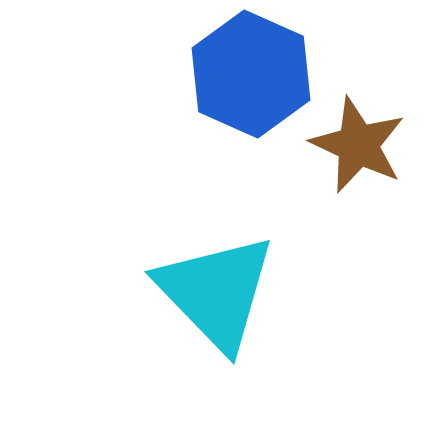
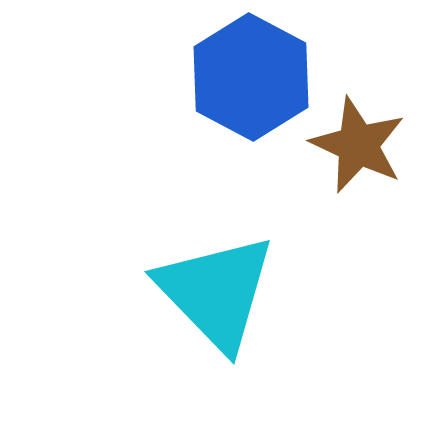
blue hexagon: moved 3 px down; rotated 4 degrees clockwise
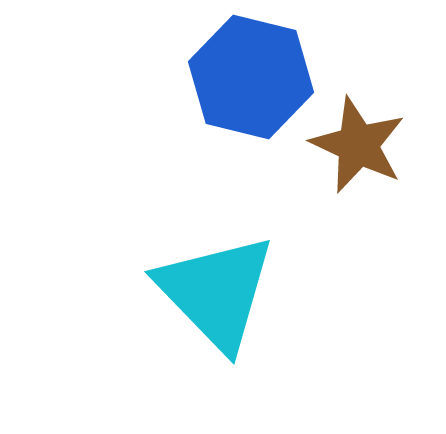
blue hexagon: rotated 14 degrees counterclockwise
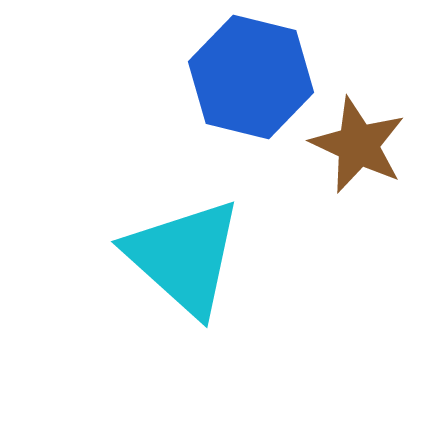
cyan triangle: moved 32 px left, 35 px up; rotated 4 degrees counterclockwise
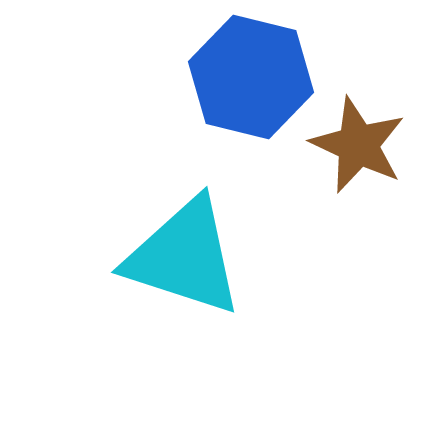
cyan triangle: rotated 24 degrees counterclockwise
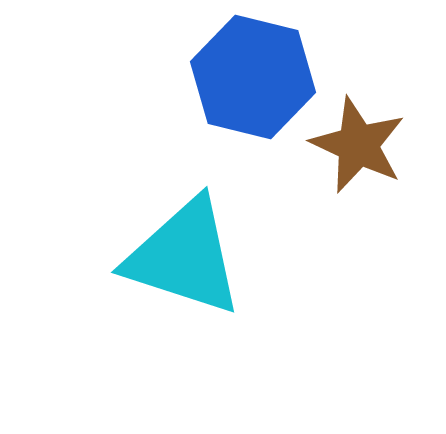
blue hexagon: moved 2 px right
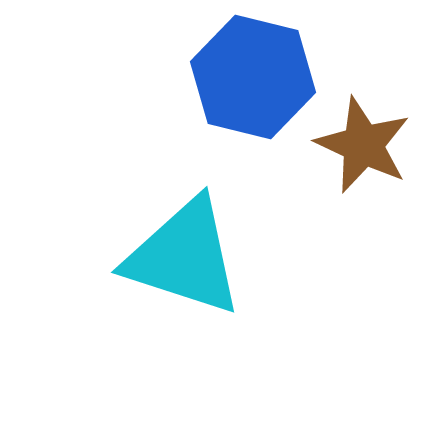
brown star: moved 5 px right
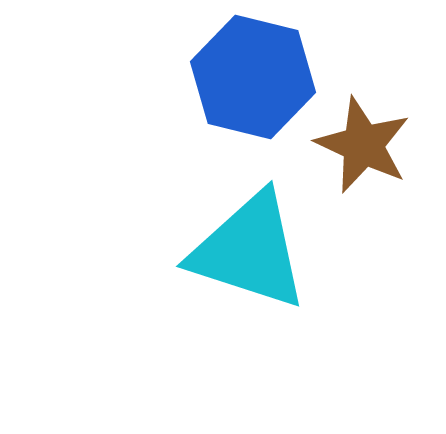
cyan triangle: moved 65 px right, 6 px up
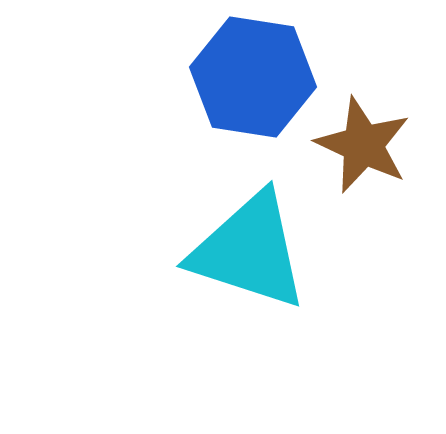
blue hexagon: rotated 5 degrees counterclockwise
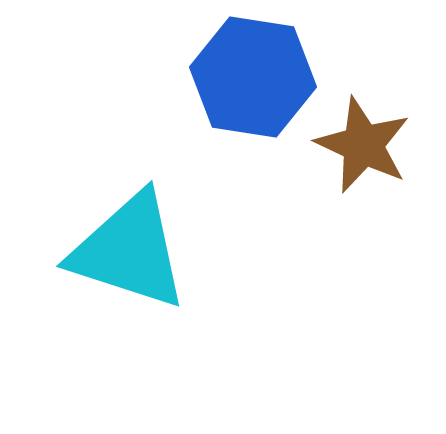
cyan triangle: moved 120 px left
